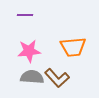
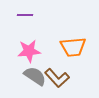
gray semicircle: moved 3 px right, 1 px up; rotated 30 degrees clockwise
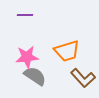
orange trapezoid: moved 6 px left, 4 px down; rotated 12 degrees counterclockwise
pink star: moved 2 px left, 6 px down
brown L-shape: moved 26 px right
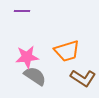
purple line: moved 3 px left, 4 px up
brown L-shape: rotated 15 degrees counterclockwise
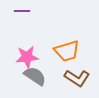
brown L-shape: moved 6 px left
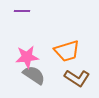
gray semicircle: moved 1 px left, 1 px up
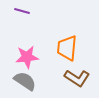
purple line: rotated 14 degrees clockwise
orange trapezoid: moved 3 px up; rotated 112 degrees clockwise
gray semicircle: moved 9 px left, 6 px down
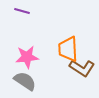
orange trapezoid: moved 1 px right, 1 px down; rotated 8 degrees counterclockwise
brown L-shape: moved 5 px right, 10 px up
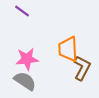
purple line: rotated 21 degrees clockwise
pink star: moved 2 px down
brown L-shape: rotated 95 degrees counterclockwise
